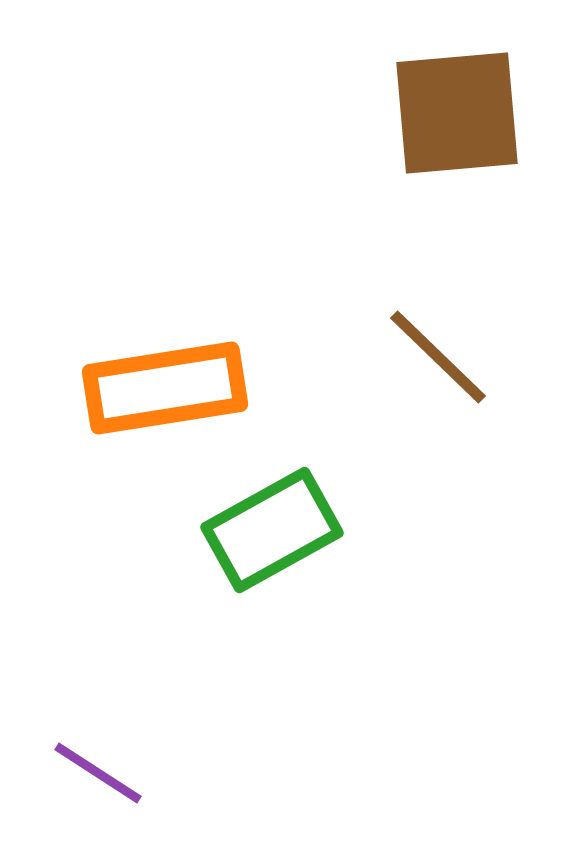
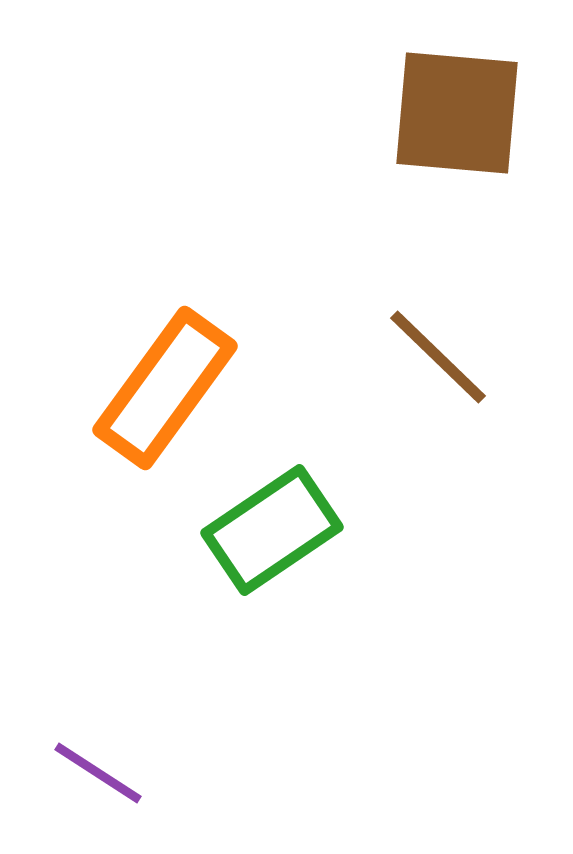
brown square: rotated 10 degrees clockwise
orange rectangle: rotated 45 degrees counterclockwise
green rectangle: rotated 5 degrees counterclockwise
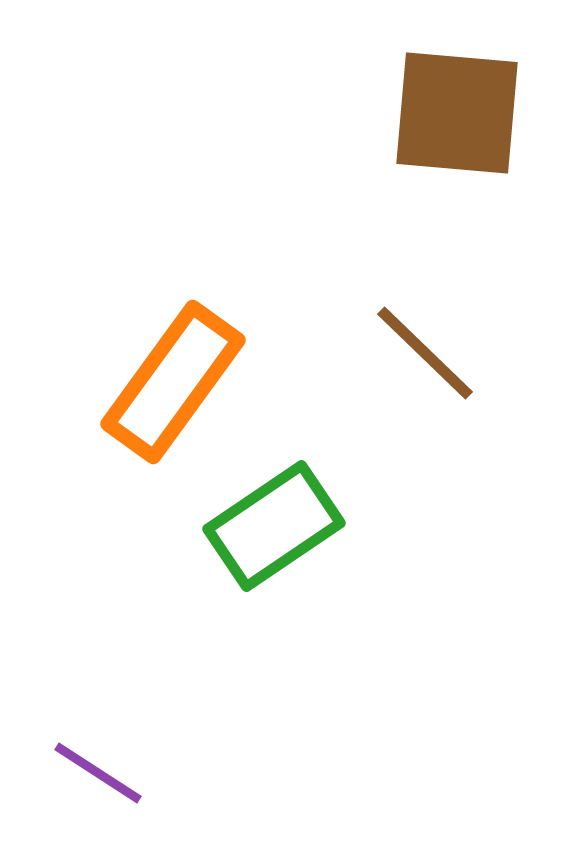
brown line: moved 13 px left, 4 px up
orange rectangle: moved 8 px right, 6 px up
green rectangle: moved 2 px right, 4 px up
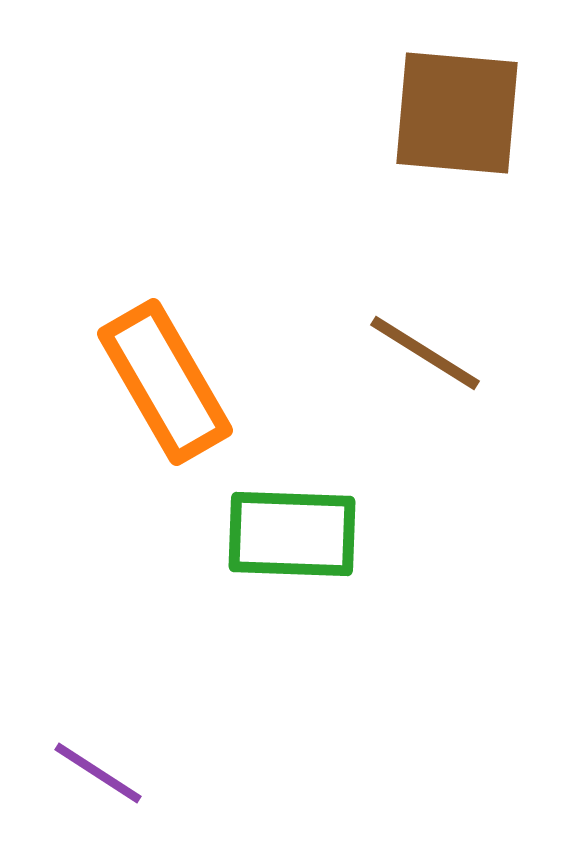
brown line: rotated 12 degrees counterclockwise
orange rectangle: moved 8 px left; rotated 66 degrees counterclockwise
green rectangle: moved 18 px right, 8 px down; rotated 36 degrees clockwise
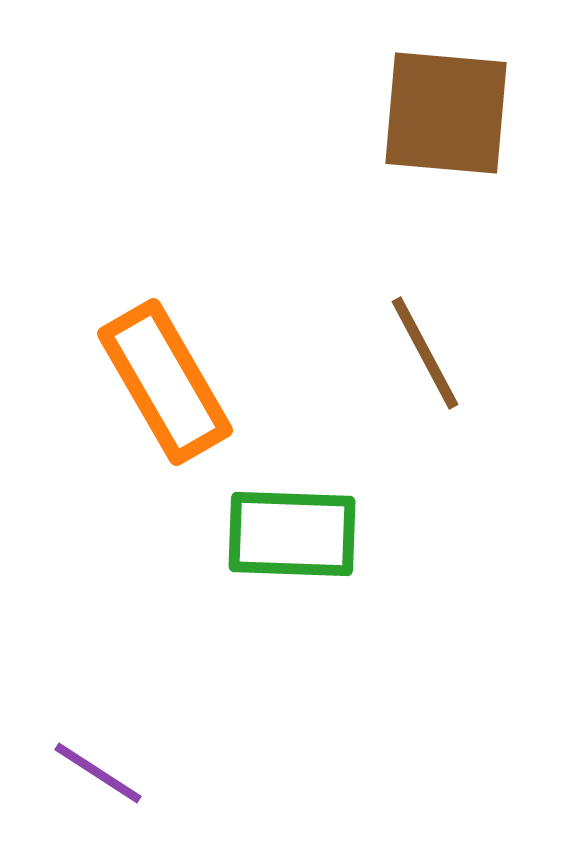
brown square: moved 11 px left
brown line: rotated 30 degrees clockwise
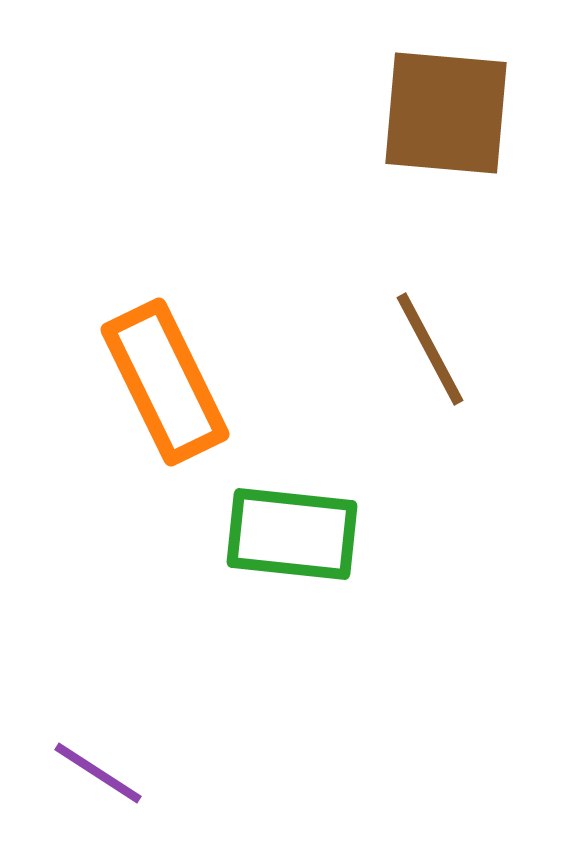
brown line: moved 5 px right, 4 px up
orange rectangle: rotated 4 degrees clockwise
green rectangle: rotated 4 degrees clockwise
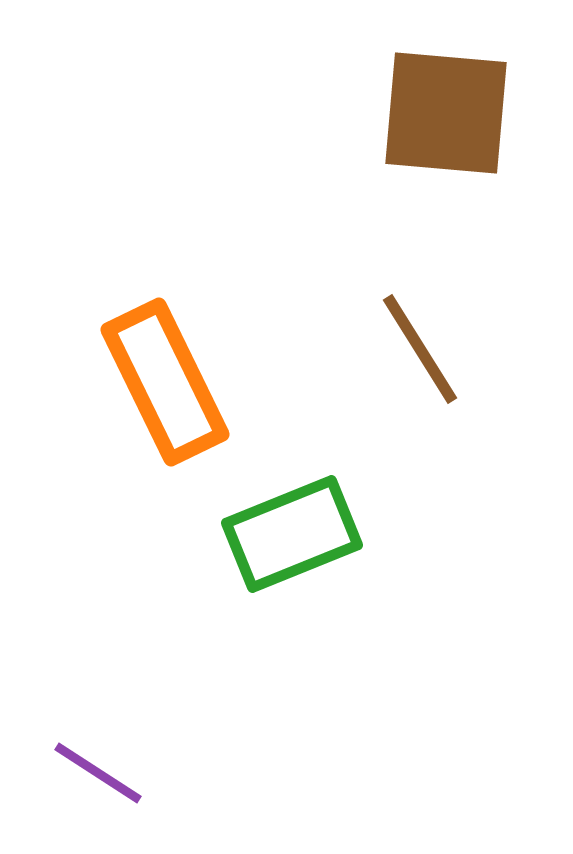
brown line: moved 10 px left; rotated 4 degrees counterclockwise
green rectangle: rotated 28 degrees counterclockwise
